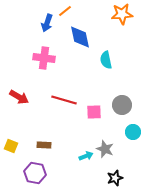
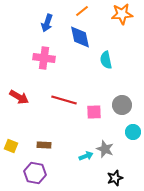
orange line: moved 17 px right
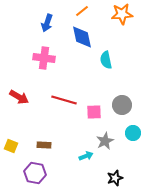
blue diamond: moved 2 px right
cyan circle: moved 1 px down
gray star: moved 8 px up; rotated 24 degrees clockwise
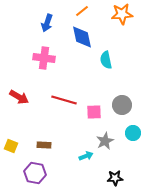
black star: rotated 14 degrees clockwise
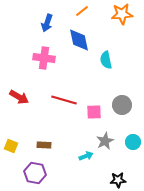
blue diamond: moved 3 px left, 3 px down
cyan circle: moved 9 px down
black star: moved 3 px right, 2 px down
